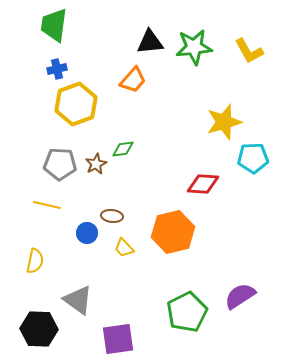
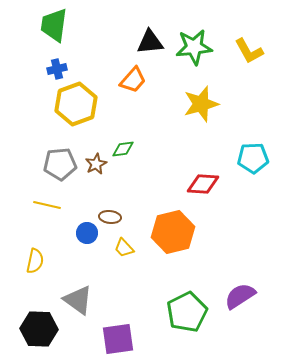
yellow star: moved 23 px left, 18 px up
gray pentagon: rotated 8 degrees counterclockwise
brown ellipse: moved 2 px left, 1 px down
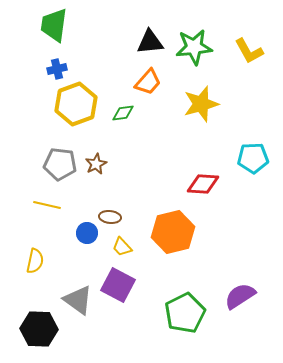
orange trapezoid: moved 15 px right, 2 px down
green diamond: moved 36 px up
gray pentagon: rotated 12 degrees clockwise
yellow trapezoid: moved 2 px left, 1 px up
green pentagon: moved 2 px left, 1 px down
purple square: moved 54 px up; rotated 36 degrees clockwise
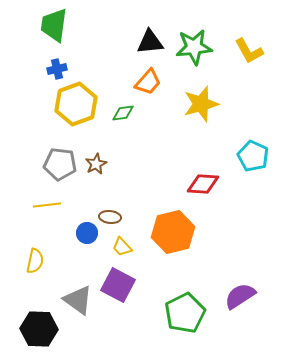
cyan pentagon: moved 2 px up; rotated 28 degrees clockwise
yellow line: rotated 20 degrees counterclockwise
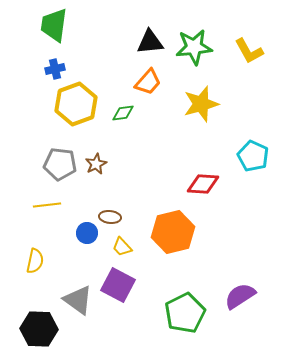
blue cross: moved 2 px left
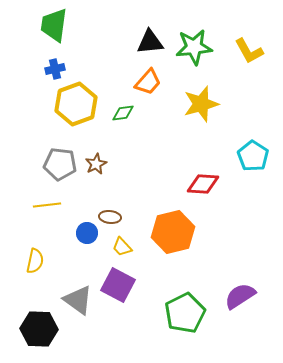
cyan pentagon: rotated 8 degrees clockwise
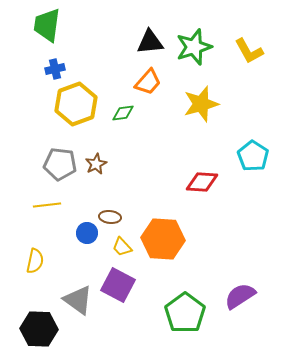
green trapezoid: moved 7 px left
green star: rotated 12 degrees counterclockwise
red diamond: moved 1 px left, 2 px up
orange hexagon: moved 10 px left, 7 px down; rotated 18 degrees clockwise
green pentagon: rotated 9 degrees counterclockwise
